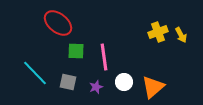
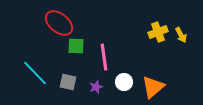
red ellipse: moved 1 px right
green square: moved 5 px up
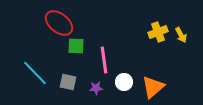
pink line: moved 3 px down
purple star: moved 1 px down; rotated 16 degrees clockwise
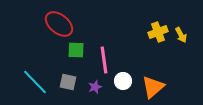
red ellipse: moved 1 px down
green square: moved 4 px down
cyan line: moved 9 px down
white circle: moved 1 px left, 1 px up
purple star: moved 1 px left, 1 px up; rotated 16 degrees counterclockwise
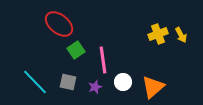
yellow cross: moved 2 px down
green square: rotated 36 degrees counterclockwise
pink line: moved 1 px left
white circle: moved 1 px down
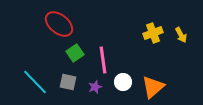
yellow cross: moved 5 px left, 1 px up
green square: moved 1 px left, 3 px down
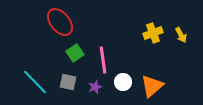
red ellipse: moved 1 px right, 2 px up; rotated 12 degrees clockwise
orange triangle: moved 1 px left, 1 px up
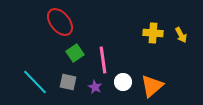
yellow cross: rotated 24 degrees clockwise
purple star: rotated 24 degrees counterclockwise
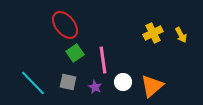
red ellipse: moved 5 px right, 3 px down
yellow cross: rotated 30 degrees counterclockwise
cyan line: moved 2 px left, 1 px down
